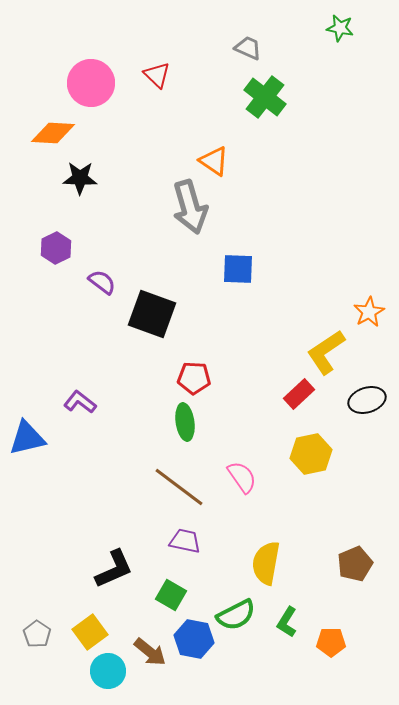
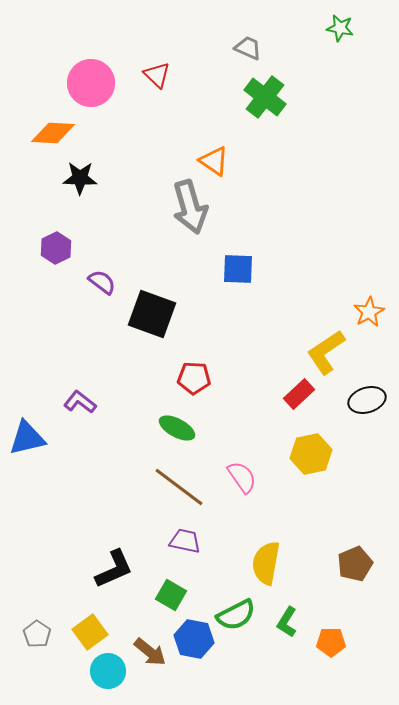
green ellipse: moved 8 px left, 6 px down; rotated 54 degrees counterclockwise
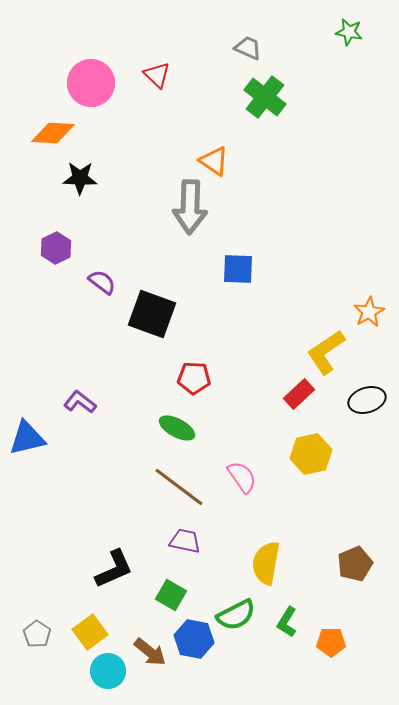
green star: moved 9 px right, 4 px down
gray arrow: rotated 18 degrees clockwise
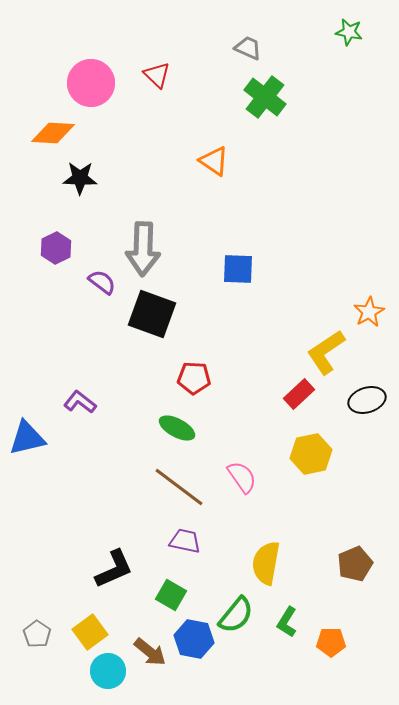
gray arrow: moved 47 px left, 42 px down
green semicircle: rotated 24 degrees counterclockwise
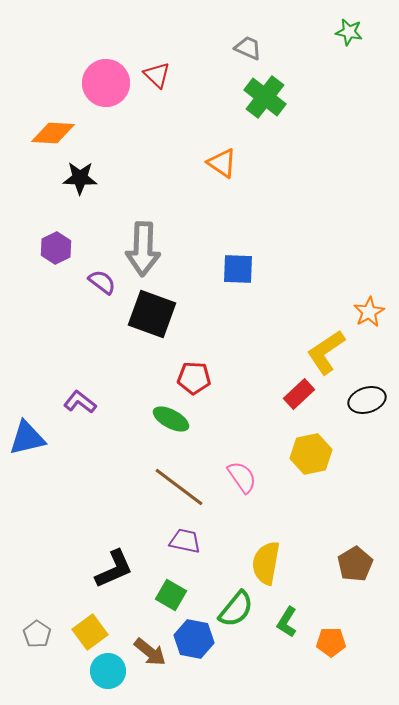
pink circle: moved 15 px right
orange triangle: moved 8 px right, 2 px down
green ellipse: moved 6 px left, 9 px up
brown pentagon: rotated 8 degrees counterclockwise
green semicircle: moved 6 px up
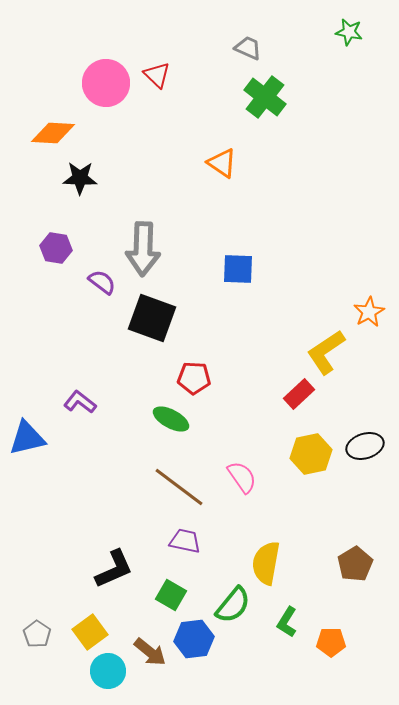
purple hexagon: rotated 24 degrees counterclockwise
black square: moved 4 px down
black ellipse: moved 2 px left, 46 px down
green semicircle: moved 3 px left, 4 px up
blue hexagon: rotated 18 degrees counterclockwise
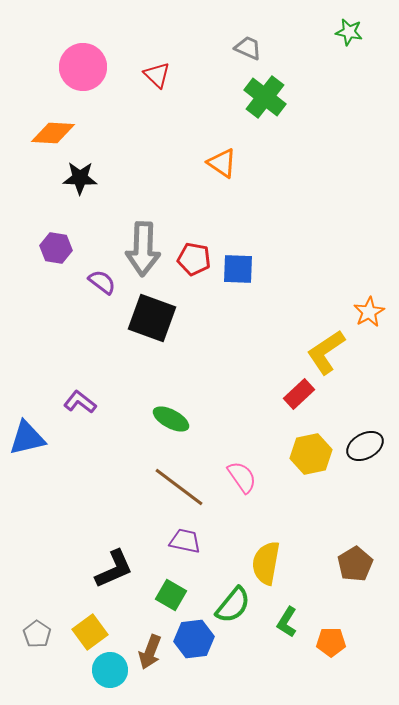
pink circle: moved 23 px left, 16 px up
red pentagon: moved 119 px up; rotated 8 degrees clockwise
black ellipse: rotated 12 degrees counterclockwise
brown arrow: rotated 72 degrees clockwise
cyan circle: moved 2 px right, 1 px up
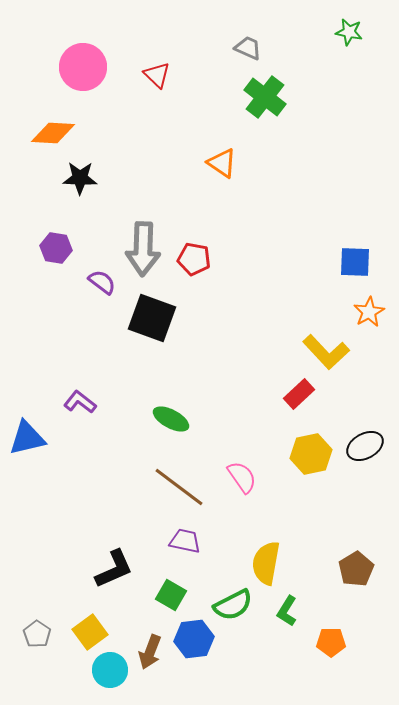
blue square: moved 117 px right, 7 px up
yellow L-shape: rotated 99 degrees counterclockwise
brown pentagon: moved 1 px right, 5 px down
green semicircle: rotated 24 degrees clockwise
green L-shape: moved 11 px up
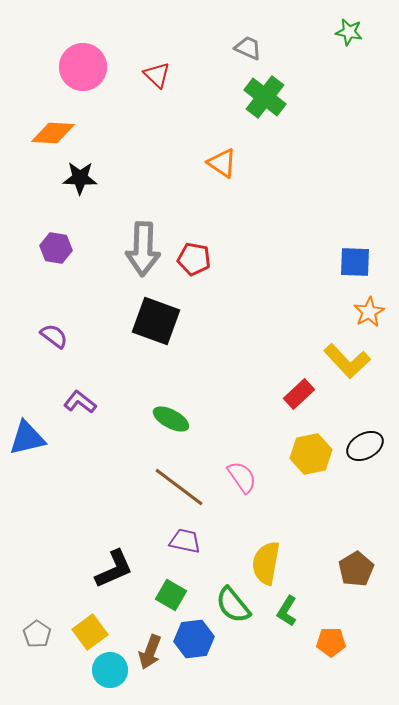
purple semicircle: moved 48 px left, 54 px down
black square: moved 4 px right, 3 px down
yellow L-shape: moved 21 px right, 9 px down
green semicircle: rotated 78 degrees clockwise
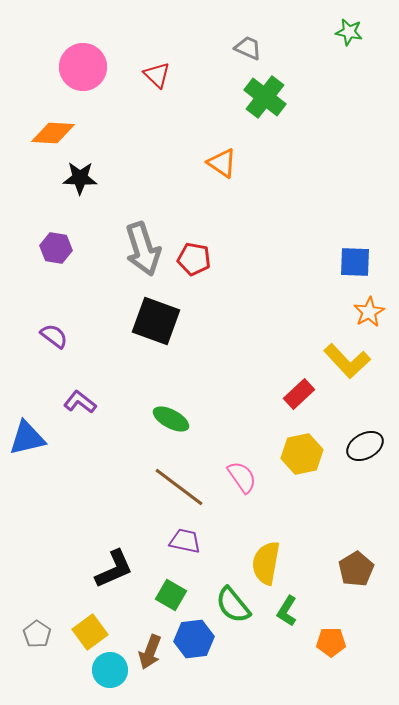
gray arrow: rotated 20 degrees counterclockwise
yellow hexagon: moved 9 px left
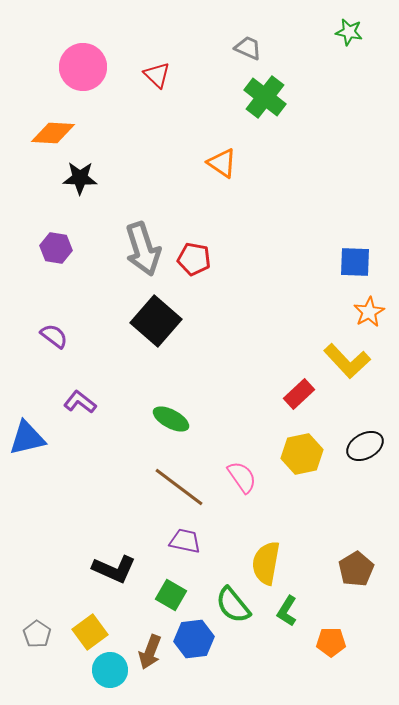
black square: rotated 21 degrees clockwise
black L-shape: rotated 48 degrees clockwise
